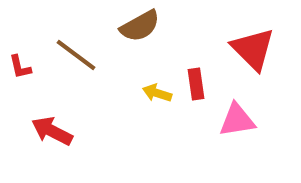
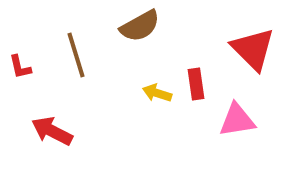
brown line: rotated 36 degrees clockwise
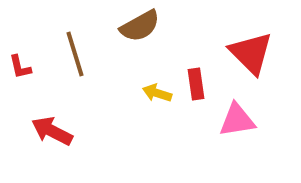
red triangle: moved 2 px left, 4 px down
brown line: moved 1 px left, 1 px up
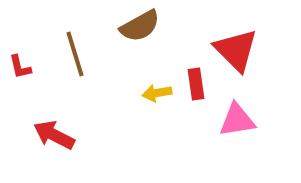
red triangle: moved 15 px left, 3 px up
yellow arrow: rotated 28 degrees counterclockwise
red arrow: moved 2 px right, 4 px down
